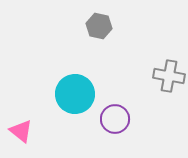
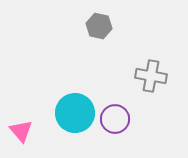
gray cross: moved 18 px left
cyan circle: moved 19 px down
pink triangle: rotated 10 degrees clockwise
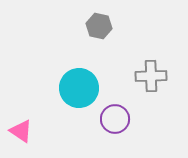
gray cross: rotated 12 degrees counterclockwise
cyan circle: moved 4 px right, 25 px up
pink triangle: rotated 15 degrees counterclockwise
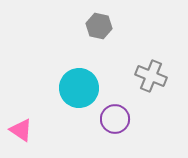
gray cross: rotated 24 degrees clockwise
pink triangle: moved 1 px up
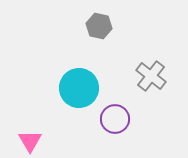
gray cross: rotated 16 degrees clockwise
pink triangle: moved 9 px right, 11 px down; rotated 25 degrees clockwise
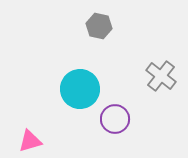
gray cross: moved 10 px right
cyan circle: moved 1 px right, 1 px down
pink triangle: rotated 45 degrees clockwise
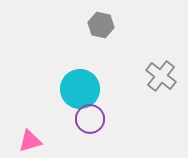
gray hexagon: moved 2 px right, 1 px up
purple circle: moved 25 px left
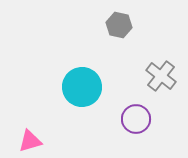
gray hexagon: moved 18 px right
cyan circle: moved 2 px right, 2 px up
purple circle: moved 46 px right
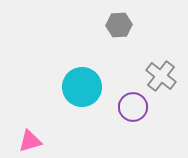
gray hexagon: rotated 15 degrees counterclockwise
purple circle: moved 3 px left, 12 px up
